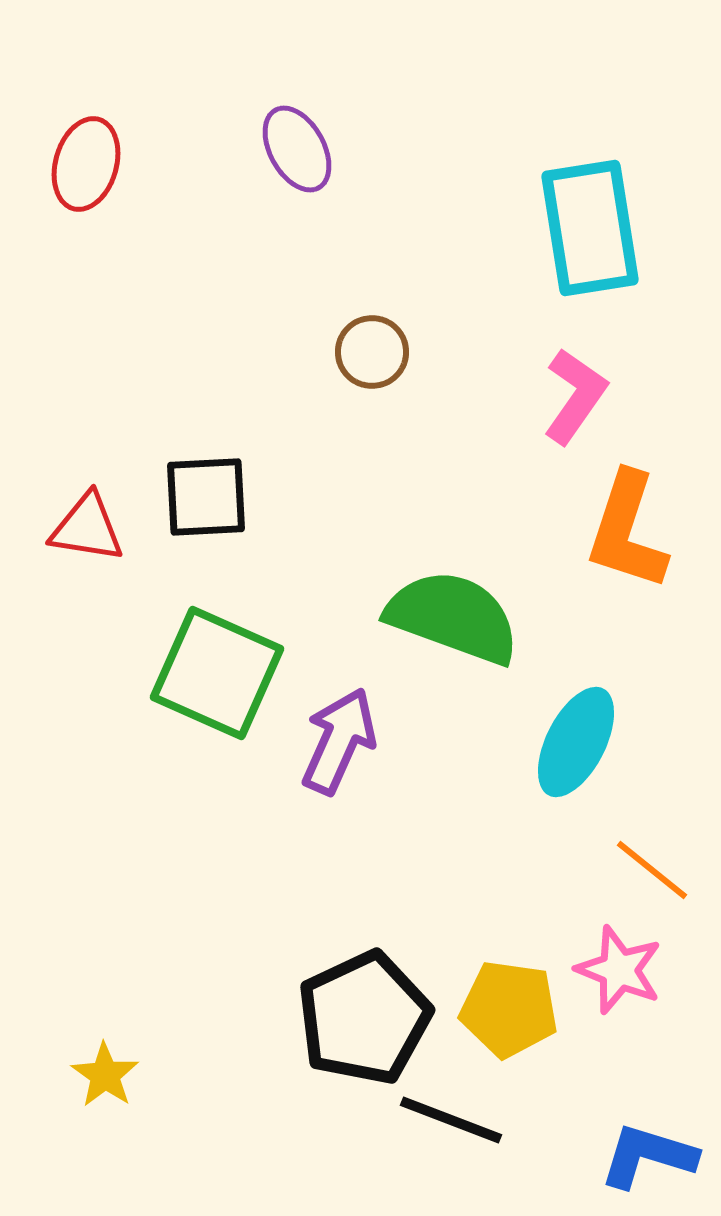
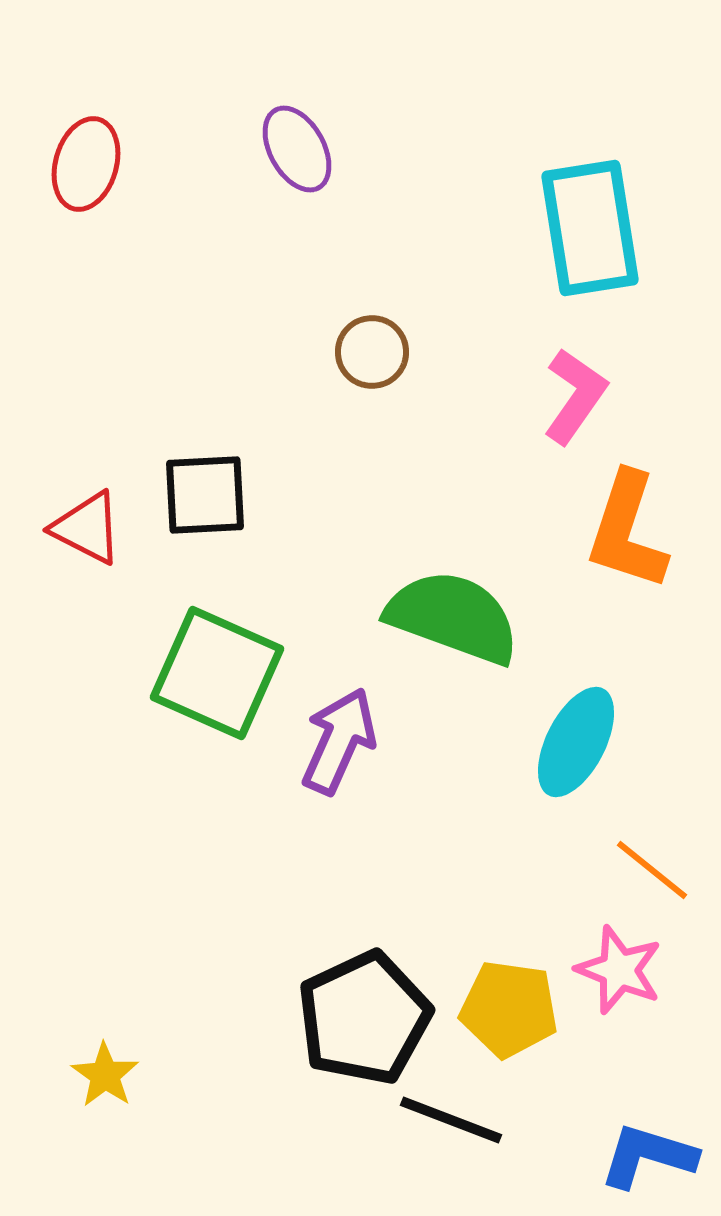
black square: moved 1 px left, 2 px up
red triangle: rotated 18 degrees clockwise
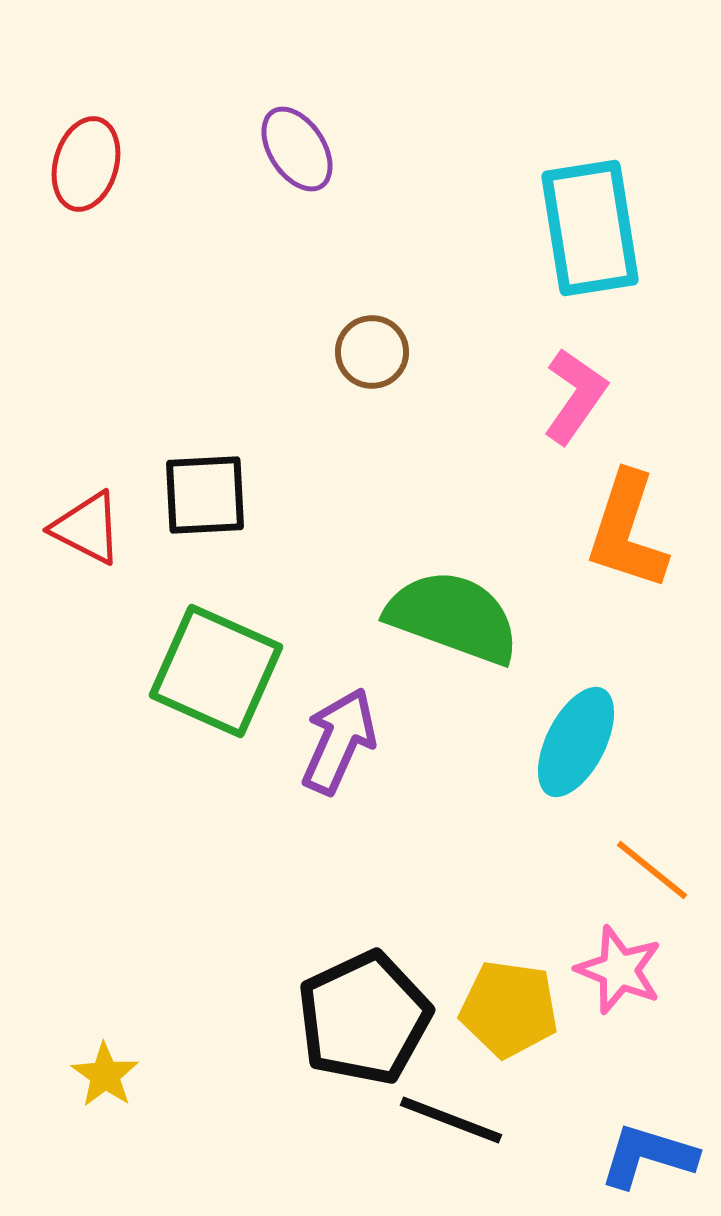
purple ellipse: rotated 4 degrees counterclockwise
green square: moved 1 px left, 2 px up
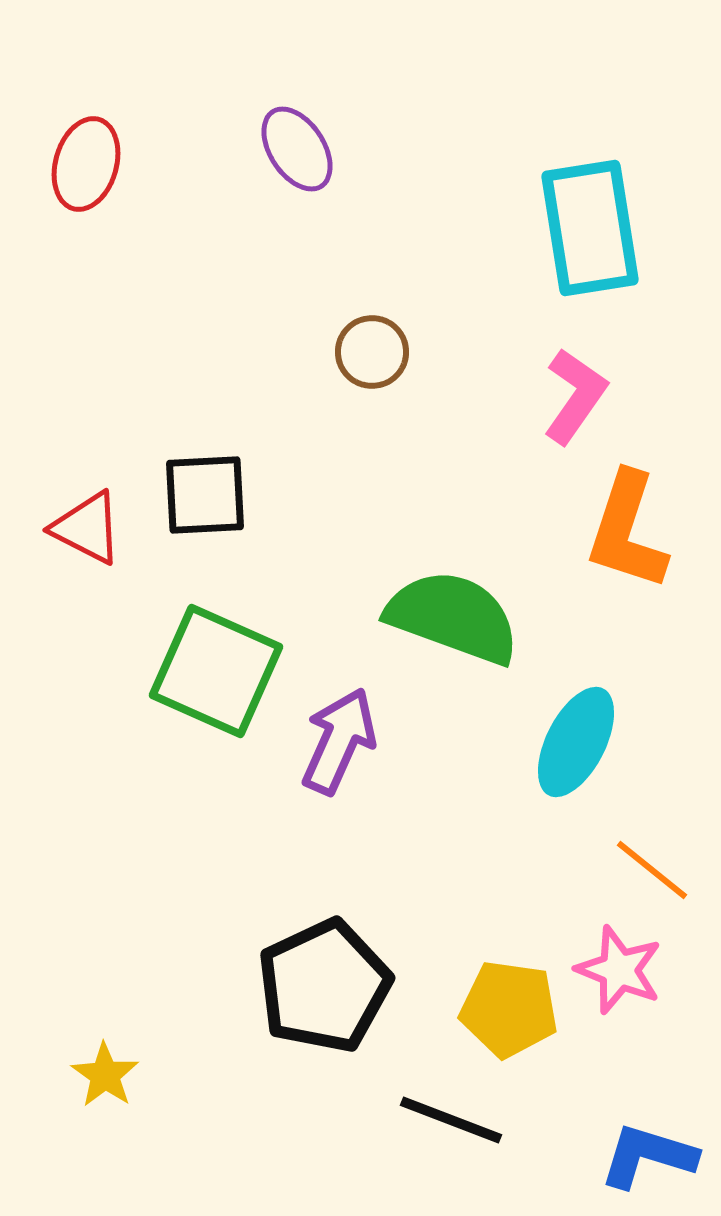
black pentagon: moved 40 px left, 32 px up
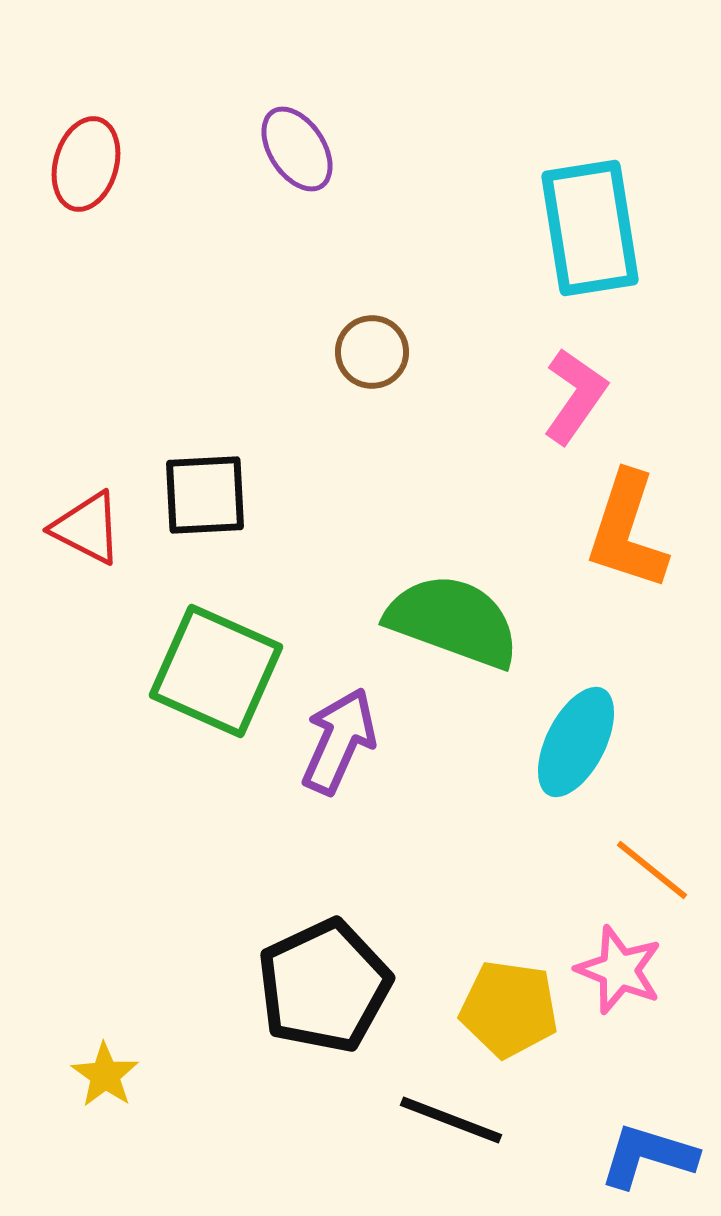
green semicircle: moved 4 px down
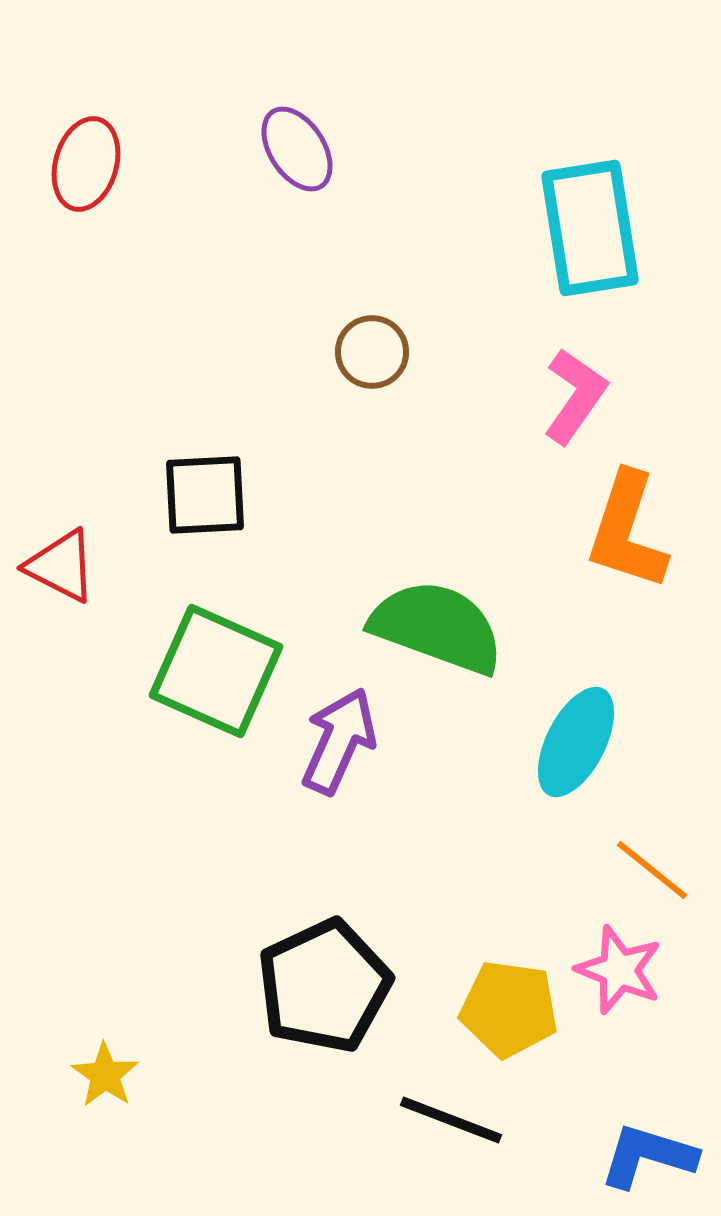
red triangle: moved 26 px left, 38 px down
green semicircle: moved 16 px left, 6 px down
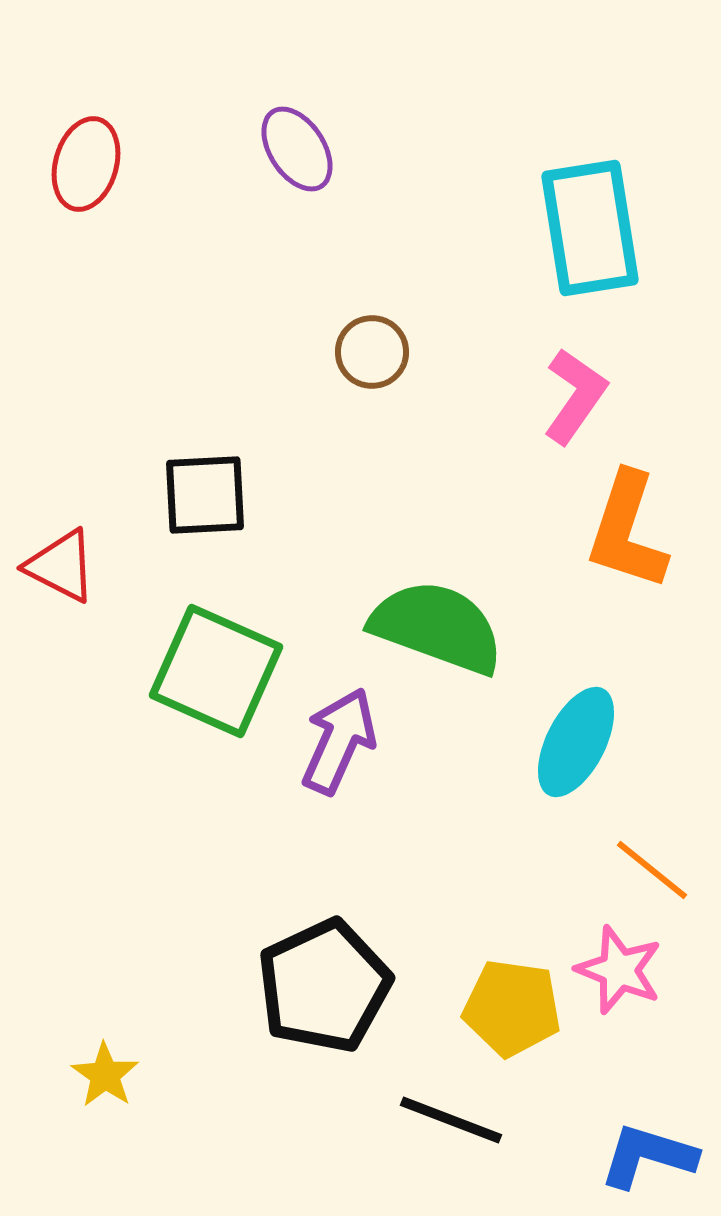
yellow pentagon: moved 3 px right, 1 px up
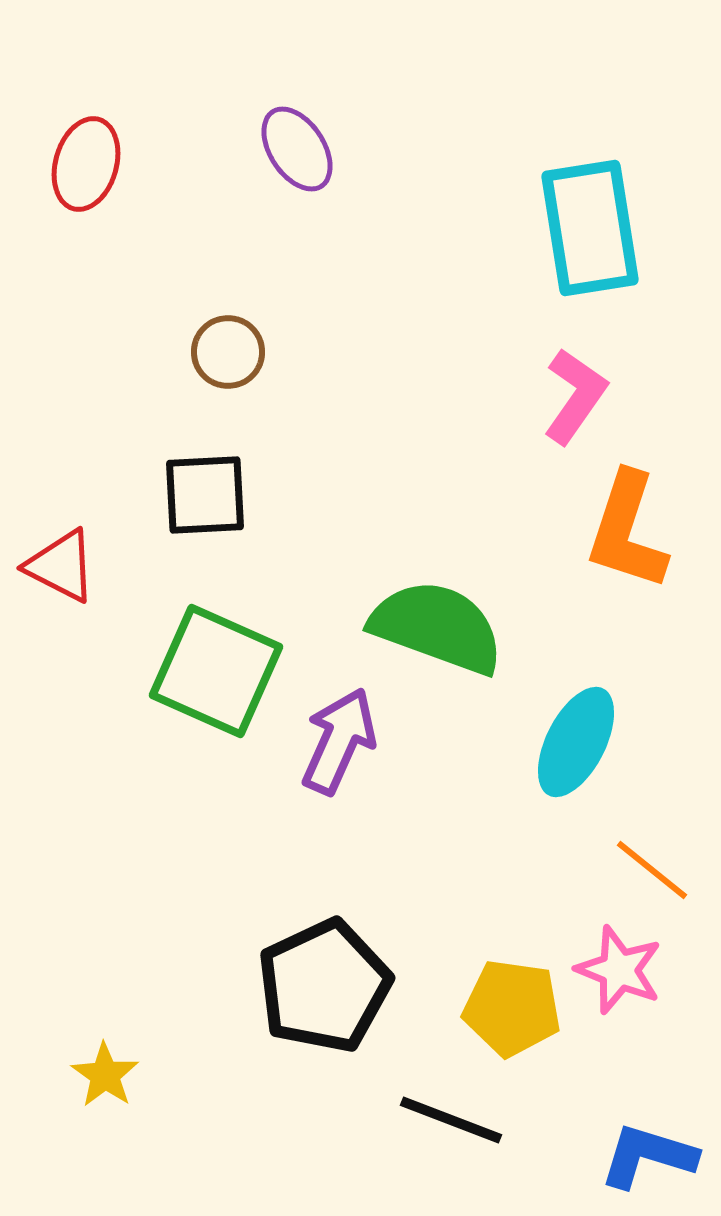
brown circle: moved 144 px left
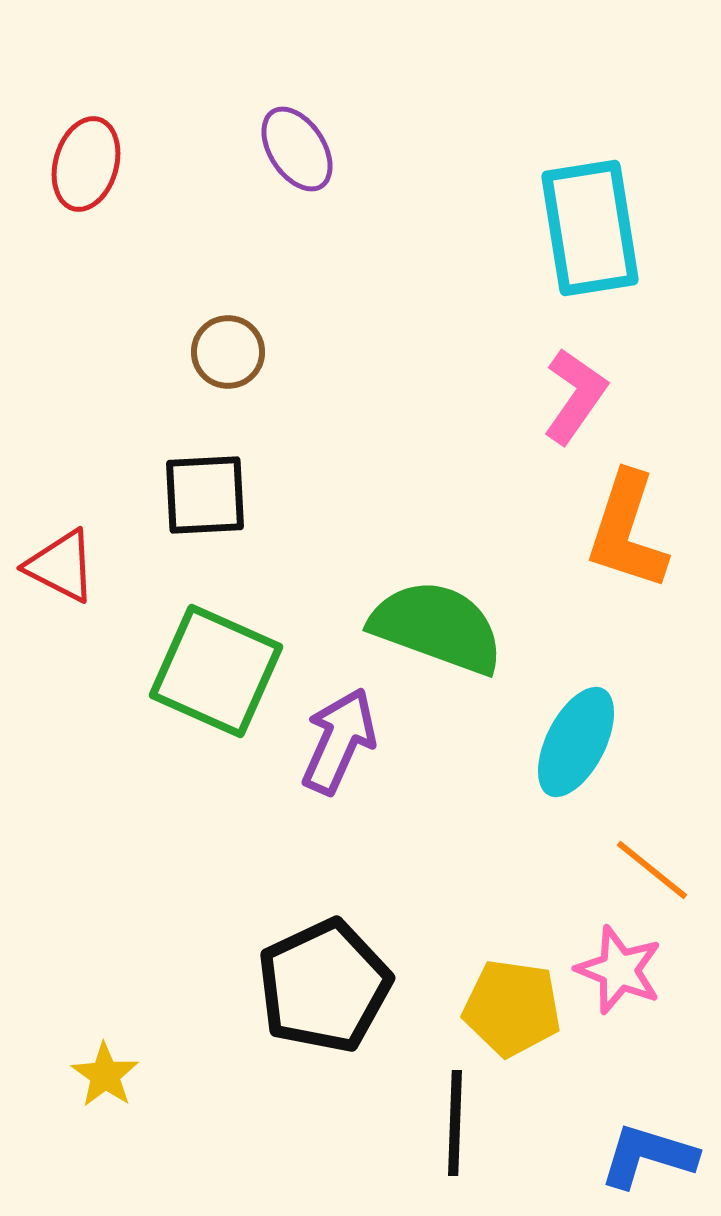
black line: moved 4 px right, 3 px down; rotated 71 degrees clockwise
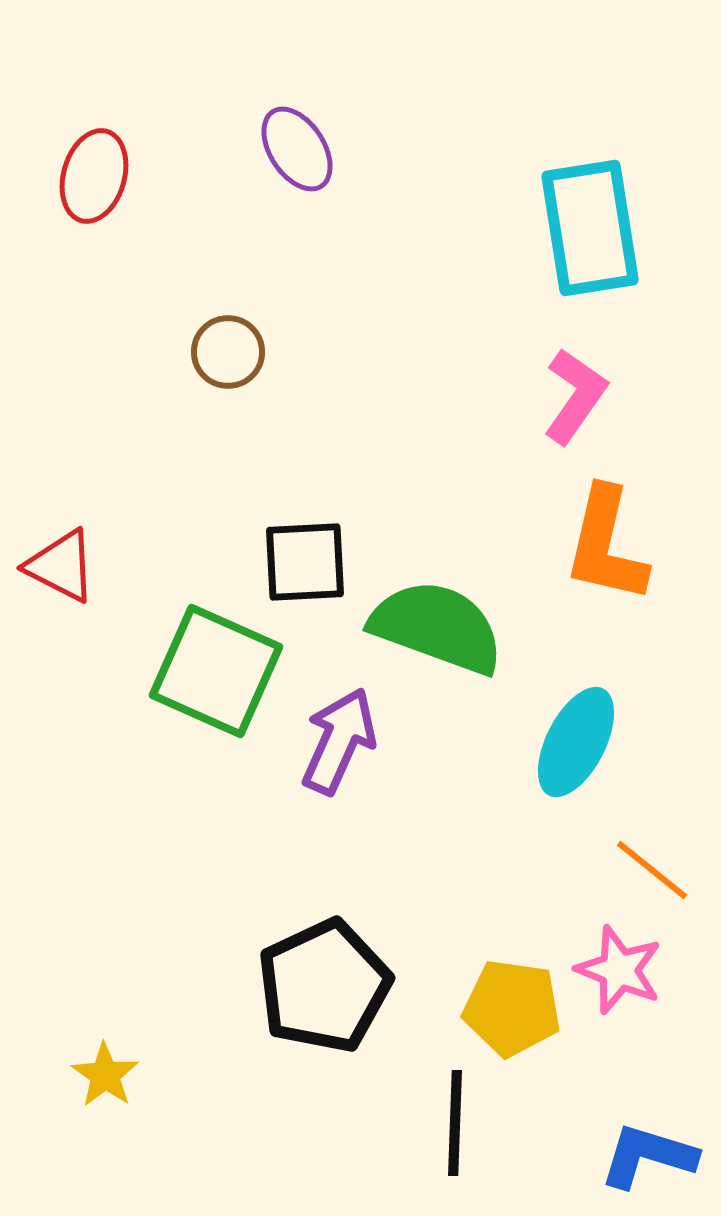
red ellipse: moved 8 px right, 12 px down
black square: moved 100 px right, 67 px down
orange L-shape: moved 21 px left, 14 px down; rotated 5 degrees counterclockwise
